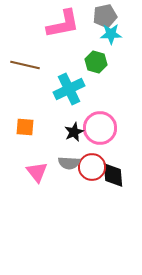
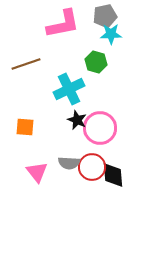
brown line: moved 1 px right, 1 px up; rotated 32 degrees counterclockwise
black star: moved 3 px right, 12 px up; rotated 24 degrees counterclockwise
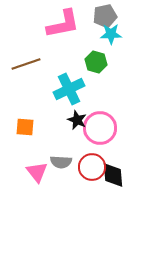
gray semicircle: moved 8 px left, 1 px up
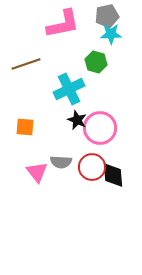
gray pentagon: moved 2 px right
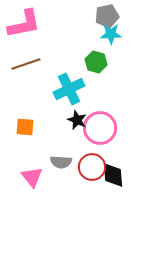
pink L-shape: moved 39 px left
pink triangle: moved 5 px left, 5 px down
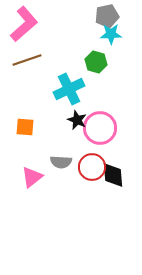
pink L-shape: rotated 30 degrees counterclockwise
brown line: moved 1 px right, 4 px up
pink triangle: rotated 30 degrees clockwise
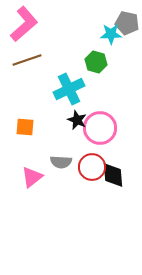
gray pentagon: moved 20 px right, 7 px down; rotated 25 degrees clockwise
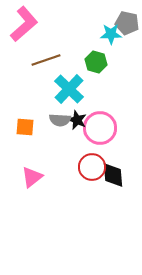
brown line: moved 19 px right
cyan cross: rotated 20 degrees counterclockwise
gray semicircle: moved 1 px left, 42 px up
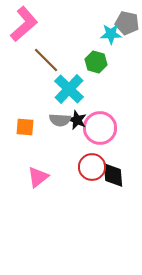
brown line: rotated 64 degrees clockwise
pink triangle: moved 6 px right
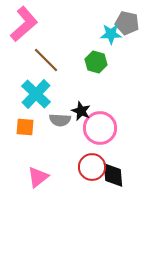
cyan cross: moved 33 px left, 5 px down
black star: moved 4 px right, 9 px up
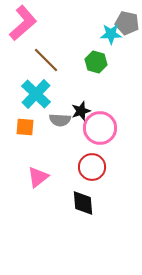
pink L-shape: moved 1 px left, 1 px up
black star: rotated 30 degrees clockwise
black diamond: moved 30 px left, 28 px down
